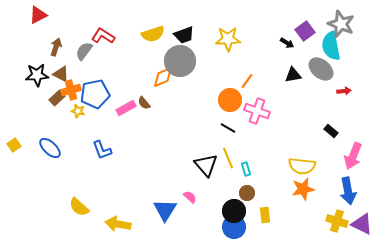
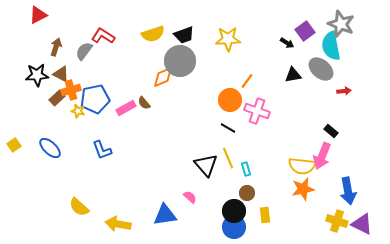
blue pentagon at (95, 94): moved 5 px down
pink arrow at (353, 156): moved 31 px left
blue triangle at (165, 210): moved 5 px down; rotated 50 degrees clockwise
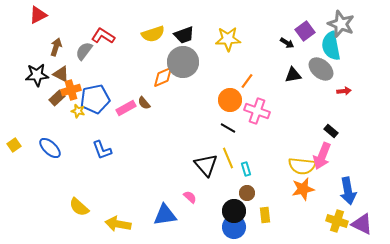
gray circle at (180, 61): moved 3 px right, 1 px down
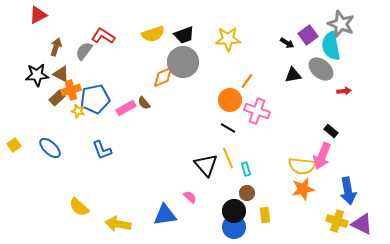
purple square at (305, 31): moved 3 px right, 4 px down
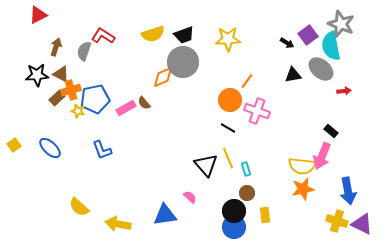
gray semicircle at (84, 51): rotated 18 degrees counterclockwise
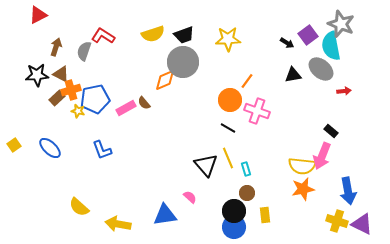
orange diamond at (163, 77): moved 2 px right, 3 px down
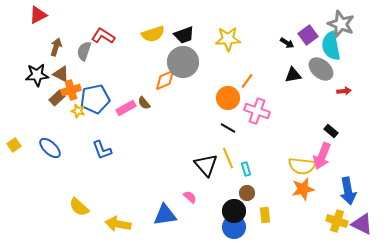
orange circle at (230, 100): moved 2 px left, 2 px up
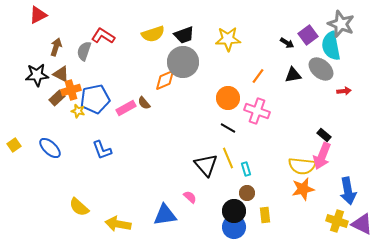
orange line at (247, 81): moved 11 px right, 5 px up
black rectangle at (331, 131): moved 7 px left, 4 px down
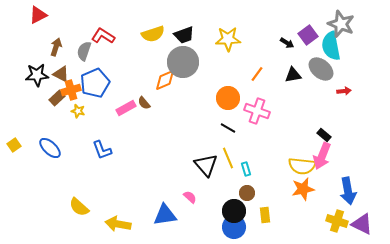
orange line at (258, 76): moved 1 px left, 2 px up
blue pentagon at (95, 99): moved 16 px up; rotated 12 degrees counterclockwise
